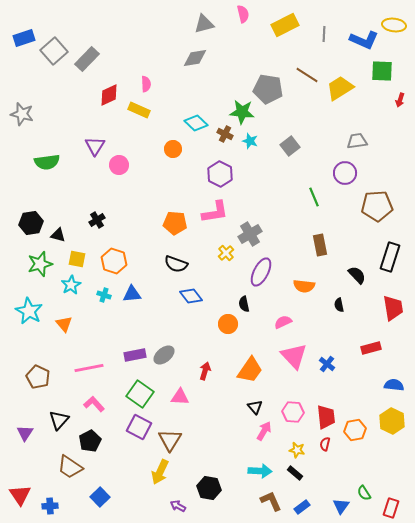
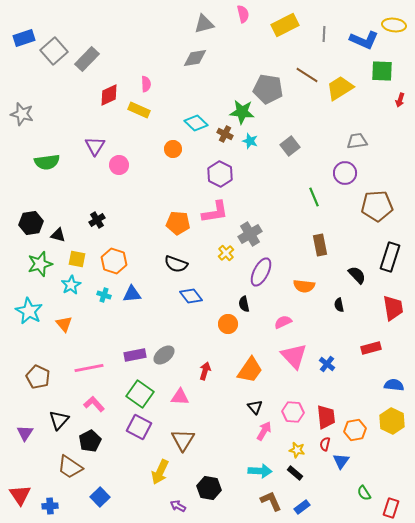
orange pentagon at (175, 223): moved 3 px right
brown triangle at (170, 440): moved 13 px right
blue triangle at (341, 506): moved 45 px up
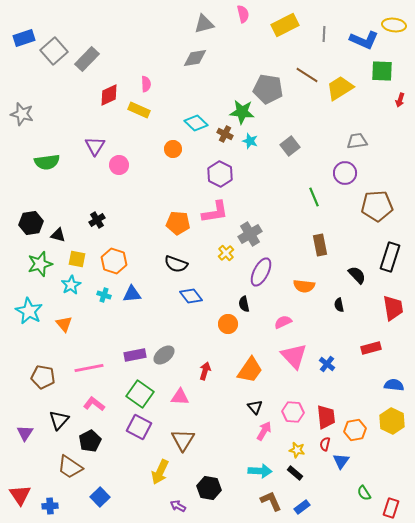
brown pentagon at (38, 377): moved 5 px right; rotated 15 degrees counterclockwise
pink L-shape at (94, 404): rotated 10 degrees counterclockwise
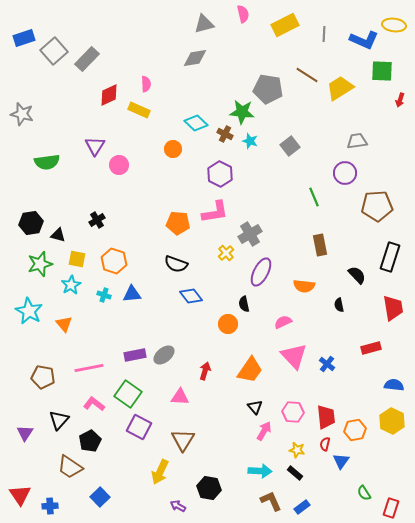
green square at (140, 394): moved 12 px left
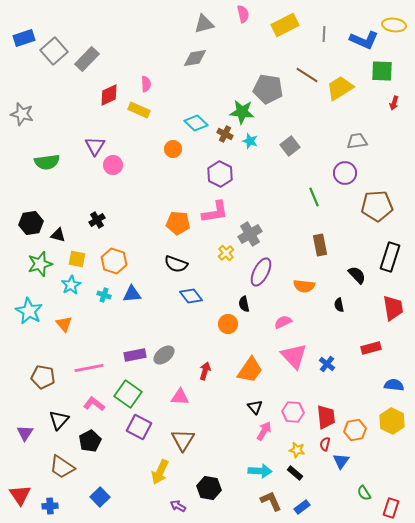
red arrow at (400, 100): moved 6 px left, 3 px down
pink circle at (119, 165): moved 6 px left
brown trapezoid at (70, 467): moved 8 px left
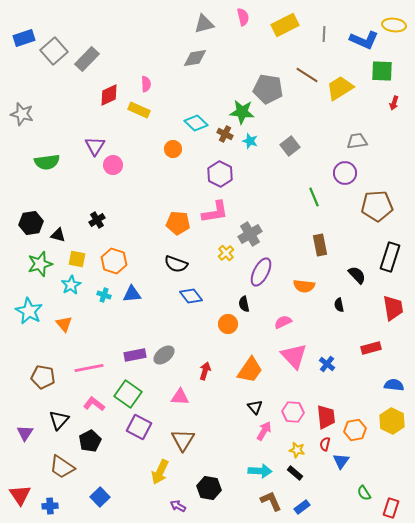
pink semicircle at (243, 14): moved 3 px down
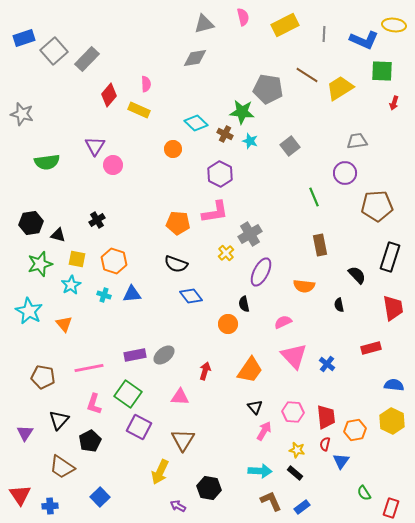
red diamond at (109, 95): rotated 25 degrees counterclockwise
pink L-shape at (94, 404): rotated 110 degrees counterclockwise
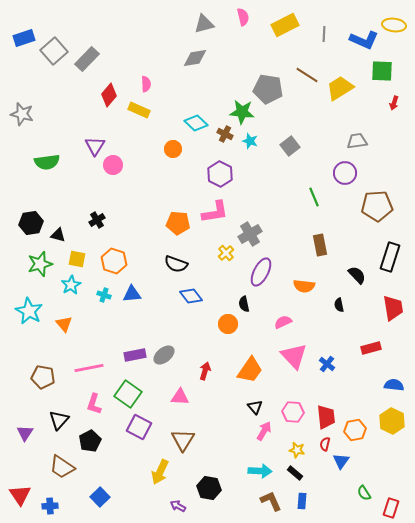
blue rectangle at (302, 507): moved 6 px up; rotated 49 degrees counterclockwise
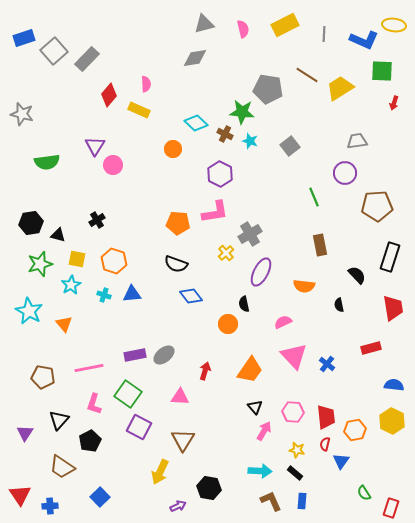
pink semicircle at (243, 17): moved 12 px down
purple arrow at (178, 506): rotated 126 degrees clockwise
